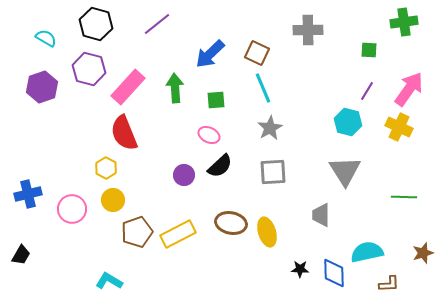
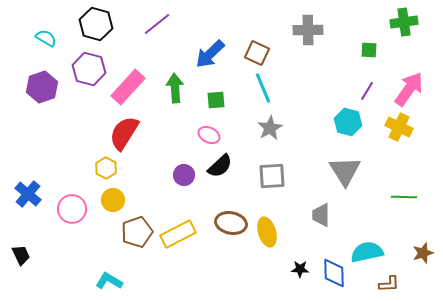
red semicircle at (124, 133): rotated 54 degrees clockwise
gray square at (273, 172): moved 1 px left, 4 px down
blue cross at (28, 194): rotated 36 degrees counterclockwise
black trapezoid at (21, 255): rotated 55 degrees counterclockwise
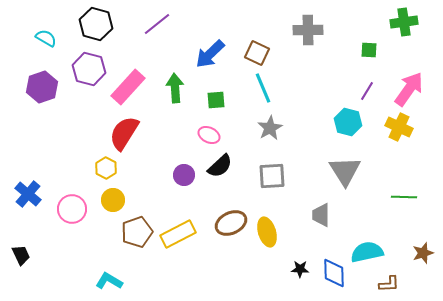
brown ellipse at (231, 223): rotated 36 degrees counterclockwise
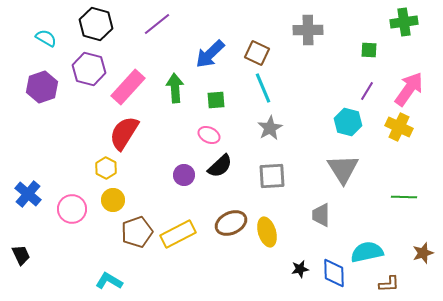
gray triangle at (345, 171): moved 2 px left, 2 px up
black star at (300, 269): rotated 12 degrees counterclockwise
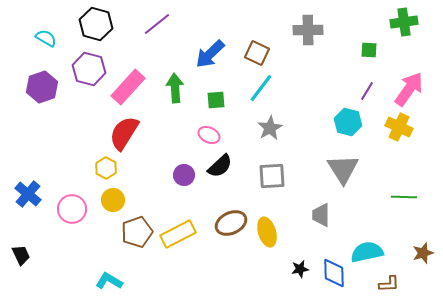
cyan line at (263, 88): moved 2 px left; rotated 60 degrees clockwise
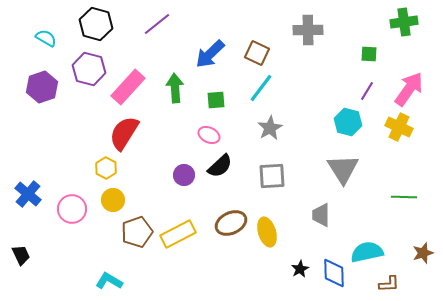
green square at (369, 50): moved 4 px down
black star at (300, 269): rotated 18 degrees counterclockwise
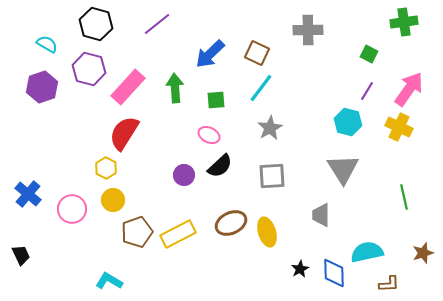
cyan semicircle at (46, 38): moved 1 px right, 6 px down
green square at (369, 54): rotated 24 degrees clockwise
green line at (404, 197): rotated 75 degrees clockwise
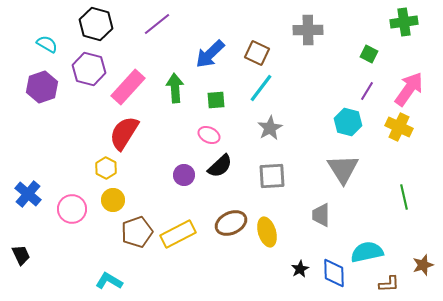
brown star at (423, 253): moved 12 px down
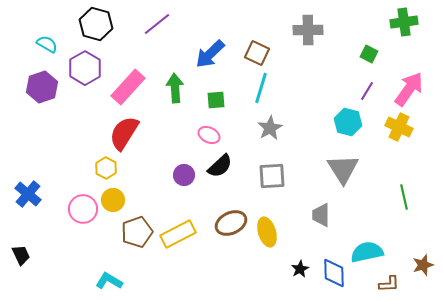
purple hexagon at (89, 69): moved 4 px left, 1 px up; rotated 16 degrees clockwise
cyan line at (261, 88): rotated 20 degrees counterclockwise
pink circle at (72, 209): moved 11 px right
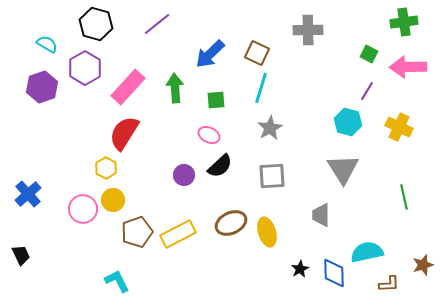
pink arrow at (409, 89): moved 1 px left, 22 px up; rotated 126 degrees counterclockwise
blue cross at (28, 194): rotated 8 degrees clockwise
cyan L-shape at (109, 281): moved 8 px right; rotated 32 degrees clockwise
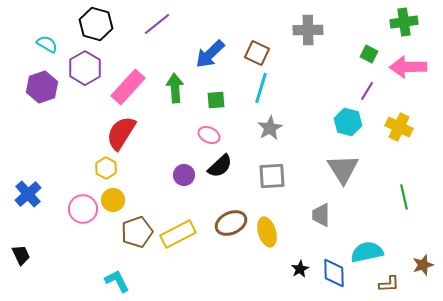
red semicircle at (124, 133): moved 3 px left
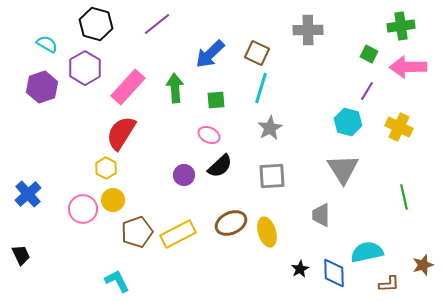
green cross at (404, 22): moved 3 px left, 4 px down
